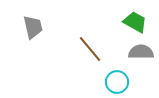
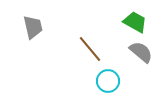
gray semicircle: rotated 40 degrees clockwise
cyan circle: moved 9 px left, 1 px up
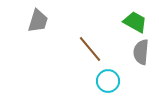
gray trapezoid: moved 5 px right, 6 px up; rotated 30 degrees clockwise
gray semicircle: rotated 125 degrees counterclockwise
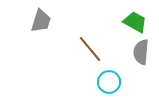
gray trapezoid: moved 3 px right
cyan circle: moved 1 px right, 1 px down
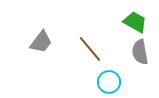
gray trapezoid: moved 21 px down; rotated 20 degrees clockwise
gray semicircle: moved 1 px left; rotated 15 degrees counterclockwise
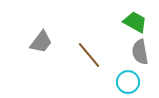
brown line: moved 1 px left, 6 px down
cyan circle: moved 19 px right
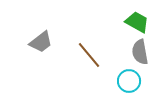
green trapezoid: moved 2 px right
gray trapezoid: rotated 15 degrees clockwise
cyan circle: moved 1 px right, 1 px up
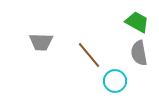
gray trapezoid: rotated 40 degrees clockwise
gray semicircle: moved 1 px left, 1 px down
cyan circle: moved 14 px left
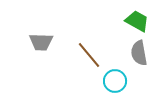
green trapezoid: moved 1 px up
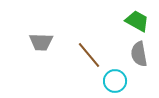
gray semicircle: moved 1 px down
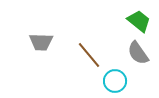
green trapezoid: moved 2 px right; rotated 10 degrees clockwise
gray semicircle: moved 1 px left, 1 px up; rotated 25 degrees counterclockwise
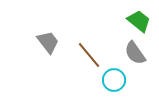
gray trapezoid: moved 7 px right; rotated 130 degrees counterclockwise
gray semicircle: moved 3 px left
cyan circle: moved 1 px left, 1 px up
